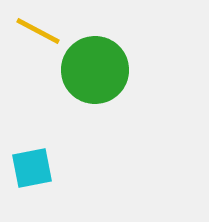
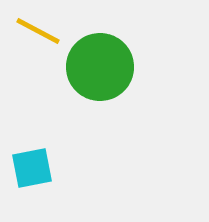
green circle: moved 5 px right, 3 px up
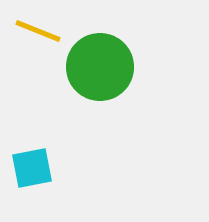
yellow line: rotated 6 degrees counterclockwise
